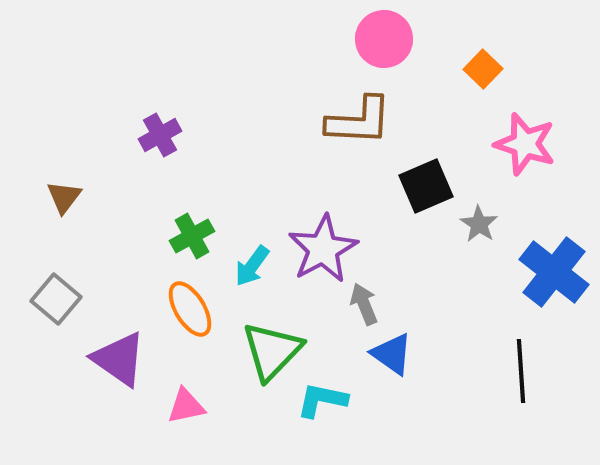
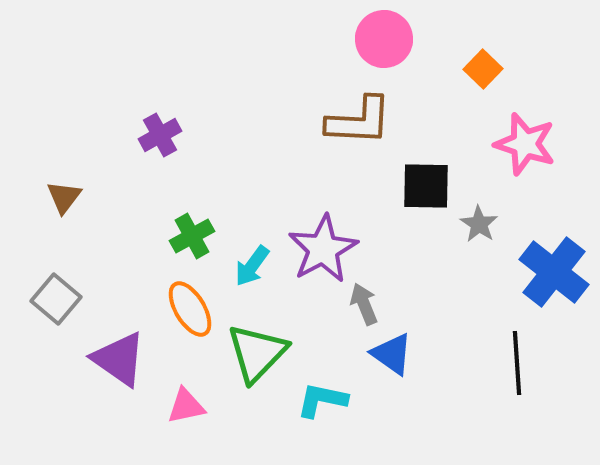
black square: rotated 24 degrees clockwise
green triangle: moved 15 px left, 2 px down
black line: moved 4 px left, 8 px up
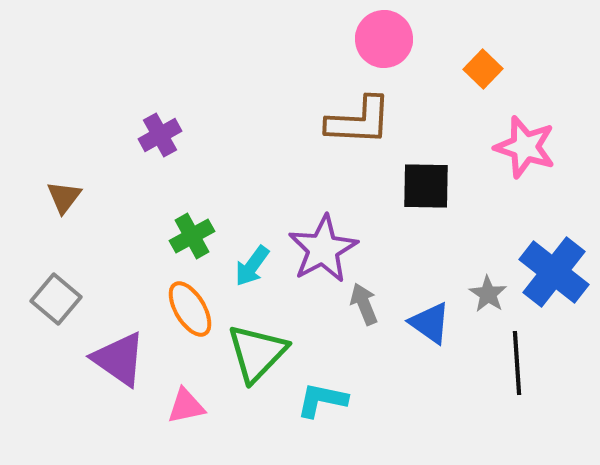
pink star: moved 3 px down
gray star: moved 9 px right, 70 px down
blue triangle: moved 38 px right, 31 px up
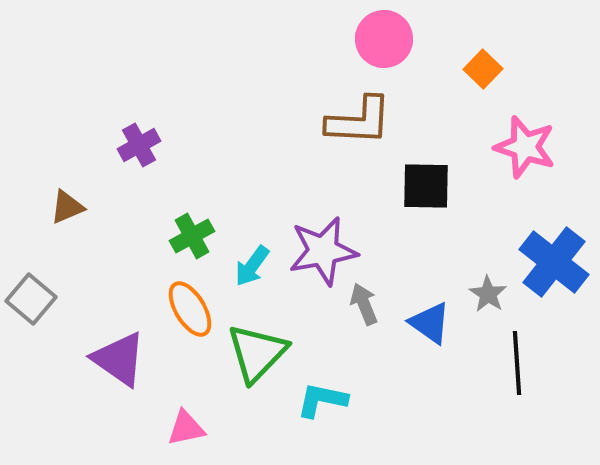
purple cross: moved 21 px left, 10 px down
brown triangle: moved 3 px right, 10 px down; rotated 30 degrees clockwise
purple star: moved 2 px down; rotated 18 degrees clockwise
blue cross: moved 10 px up
gray square: moved 25 px left
pink triangle: moved 22 px down
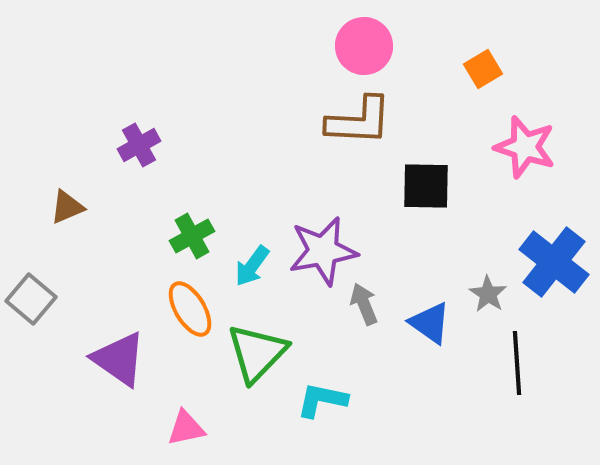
pink circle: moved 20 px left, 7 px down
orange square: rotated 15 degrees clockwise
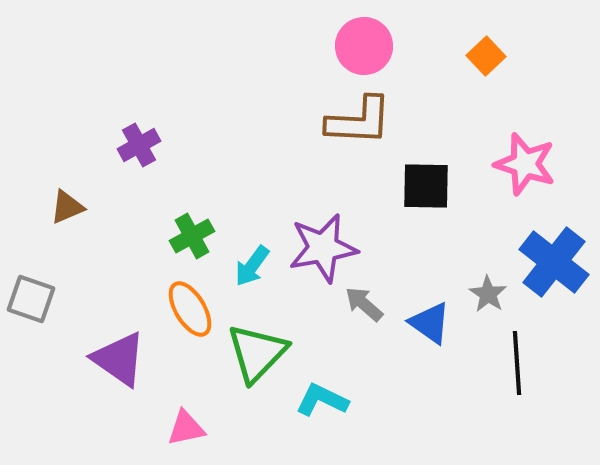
orange square: moved 3 px right, 13 px up; rotated 12 degrees counterclockwise
pink star: moved 17 px down
purple star: moved 3 px up
gray square: rotated 21 degrees counterclockwise
gray arrow: rotated 27 degrees counterclockwise
cyan L-shape: rotated 14 degrees clockwise
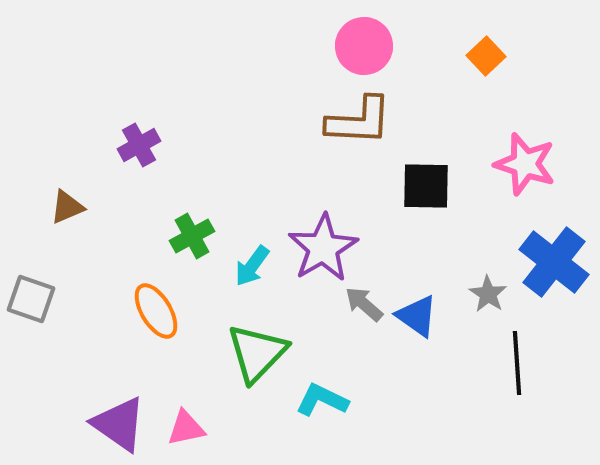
purple star: rotated 20 degrees counterclockwise
orange ellipse: moved 34 px left, 2 px down
blue triangle: moved 13 px left, 7 px up
purple triangle: moved 65 px down
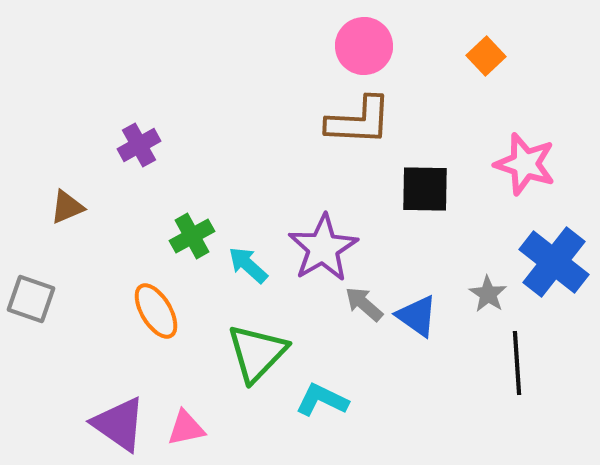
black square: moved 1 px left, 3 px down
cyan arrow: moved 4 px left, 1 px up; rotated 96 degrees clockwise
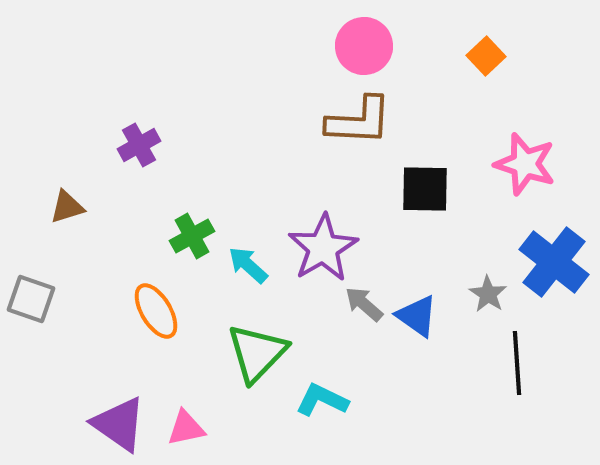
brown triangle: rotated 6 degrees clockwise
